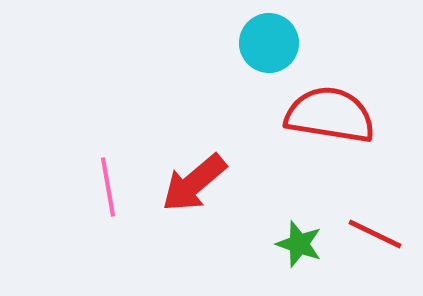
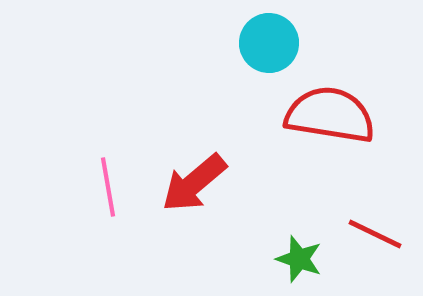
green star: moved 15 px down
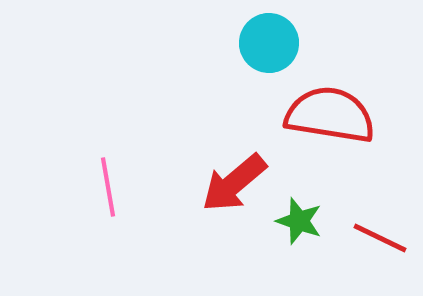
red arrow: moved 40 px right
red line: moved 5 px right, 4 px down
green star: moved 38 px up
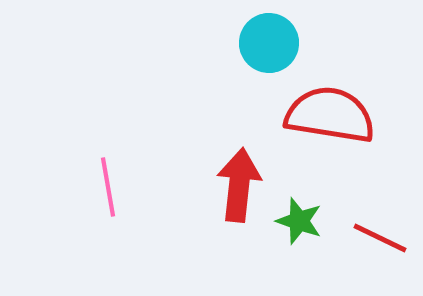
red arrow: moved 5 px right, 2 px down; rotated 136 degrees clockwise
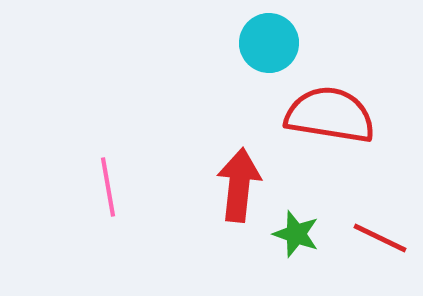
green star: moved 3 px left, 13 px down
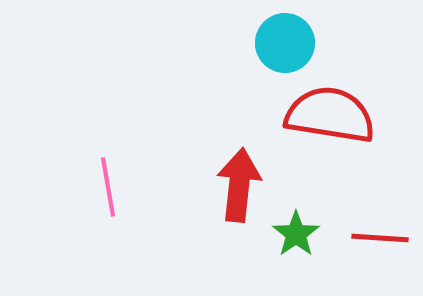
cyan circle: moved 16 px right
green star: rotated 18 degrees clockwise
red line: rotated 22 degrees counterclockwise
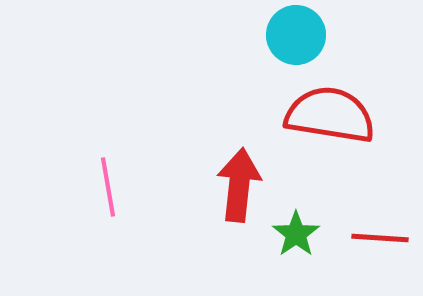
cyan circle: moved 11 px right, 8 px up
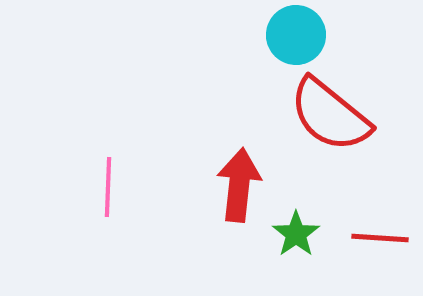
red semicircle: rotated 150 degrees counterclockwise
pink line: rotated 12 degrees clockwise
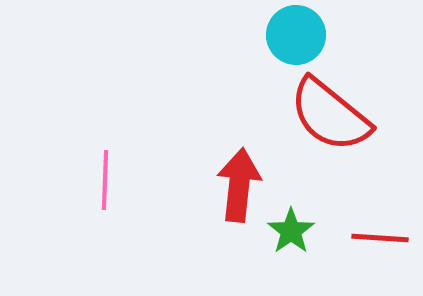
pink line: moved 3 px left, 7 px up
green star: moved 5 px left, 3 px up
